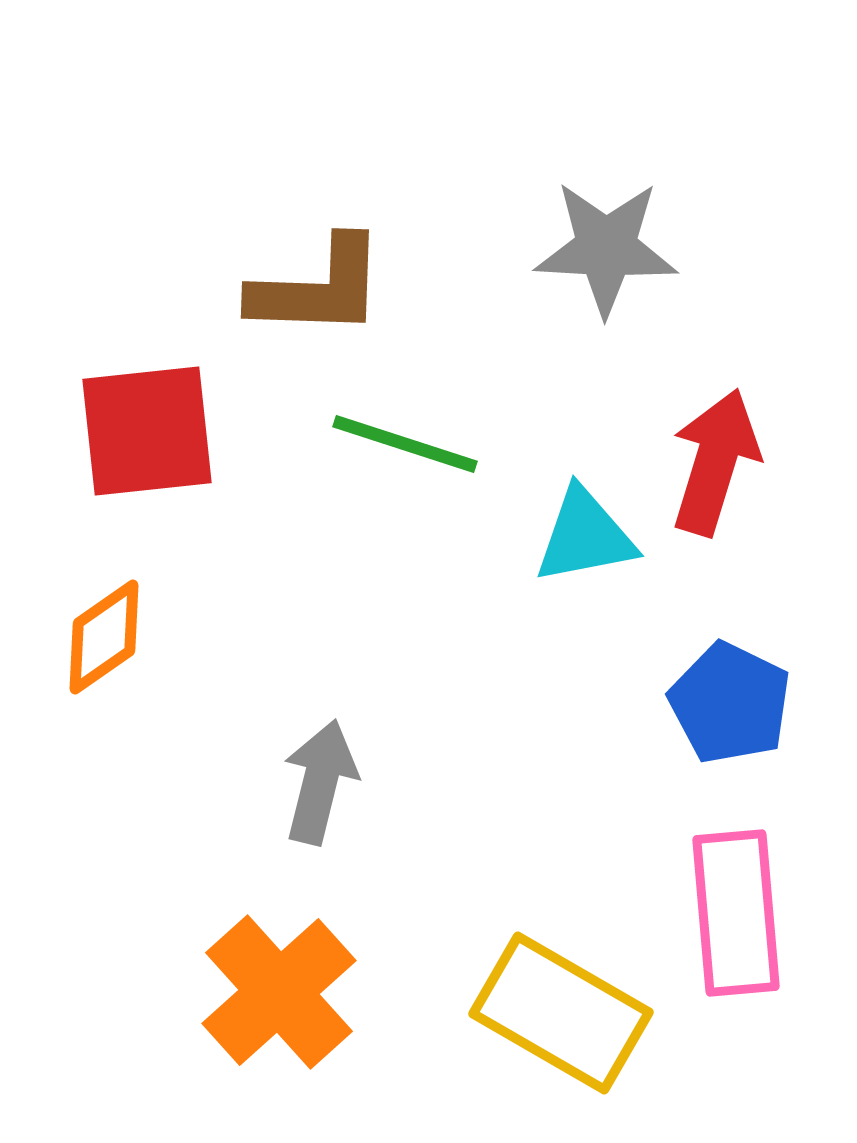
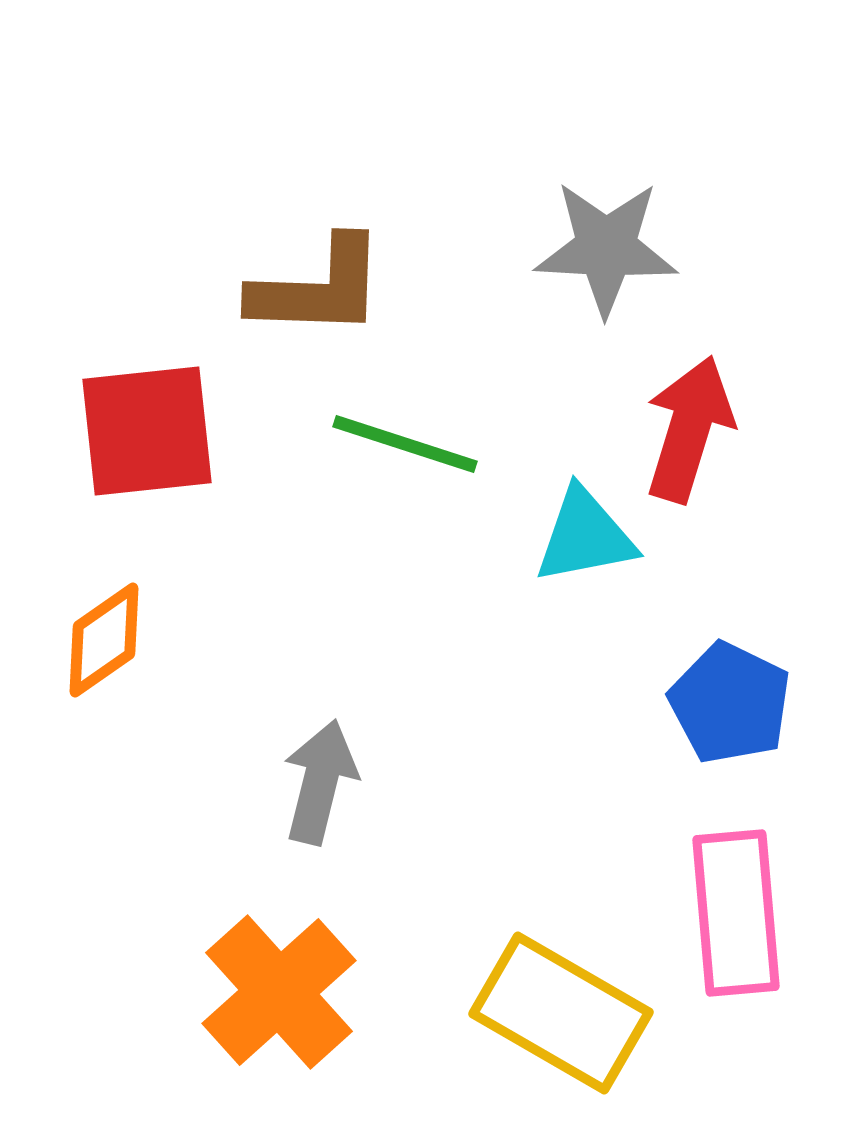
red arrow: moved 26 px left, 33 px up
orange diamond: moved 3 px down
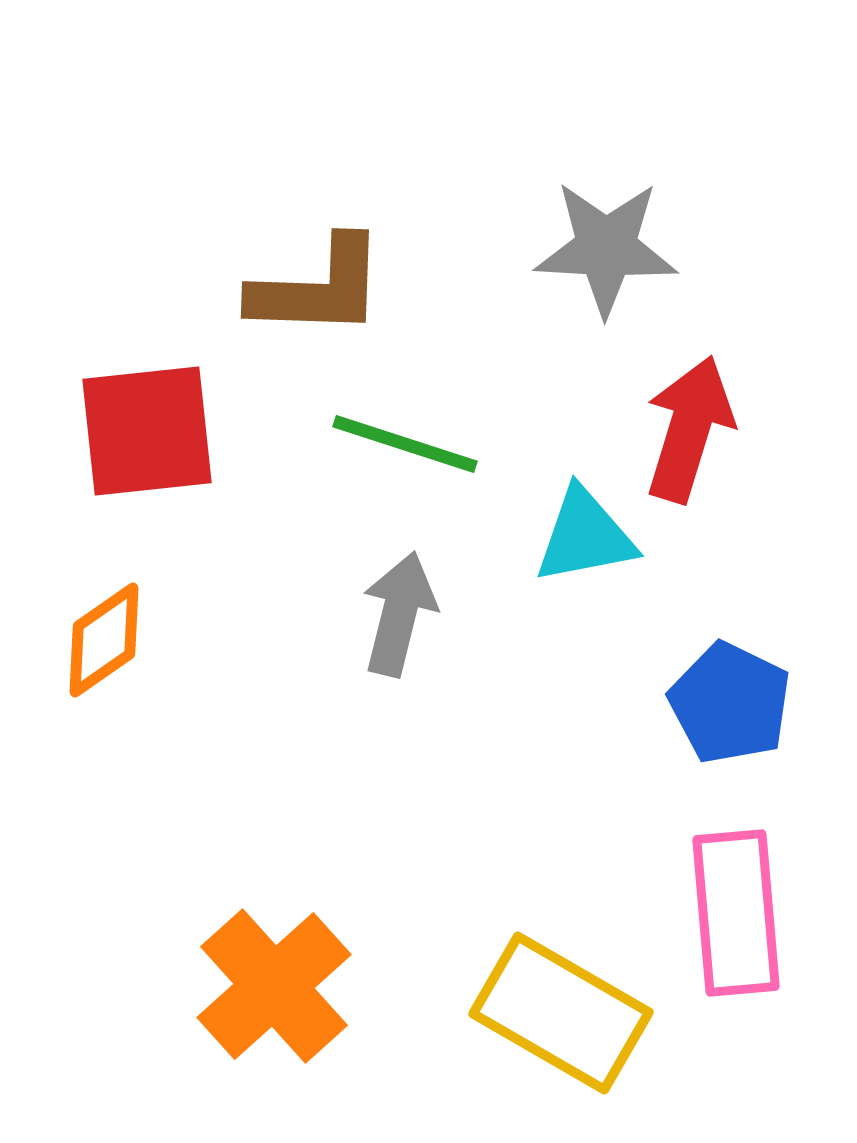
gray arrow: moved 79 px right, 168 px up
orange cross: moved 5 px left, 6 px up
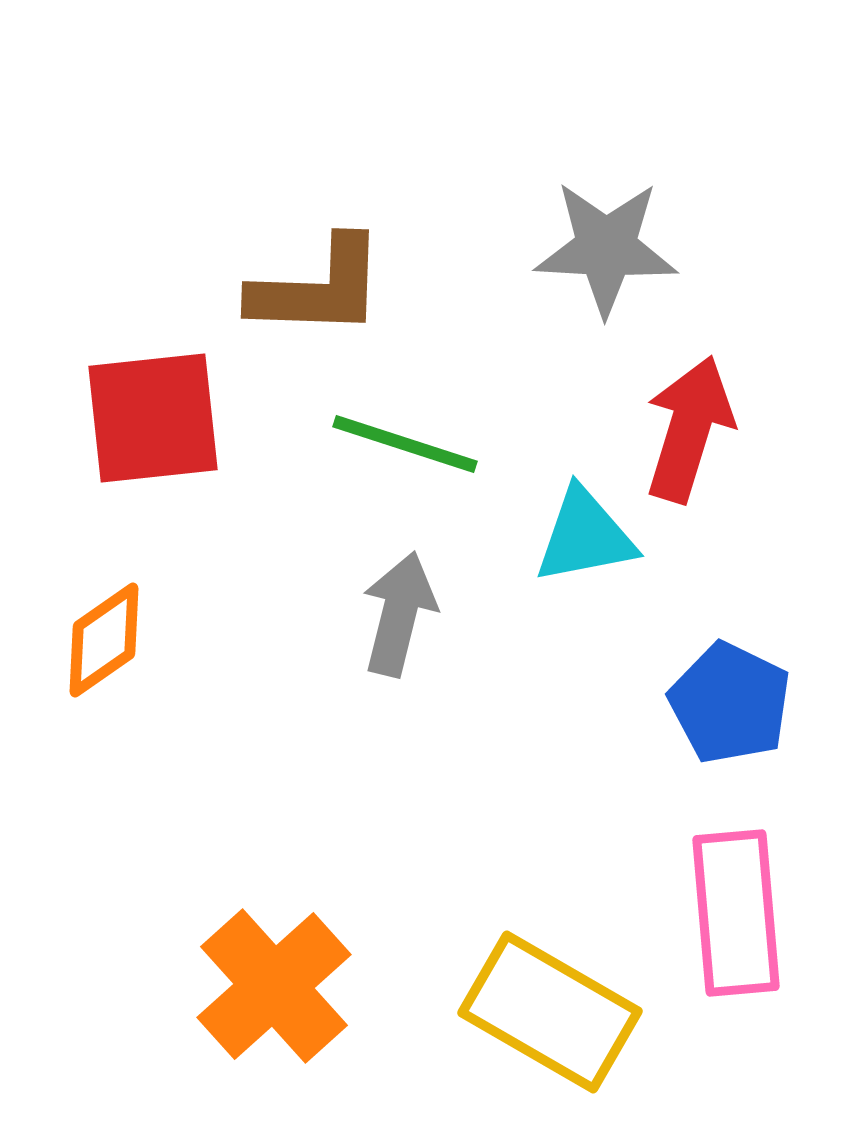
red square: moved 6 px right, 13 px up
yellow rectangle: moved 11 px left, 1 px up
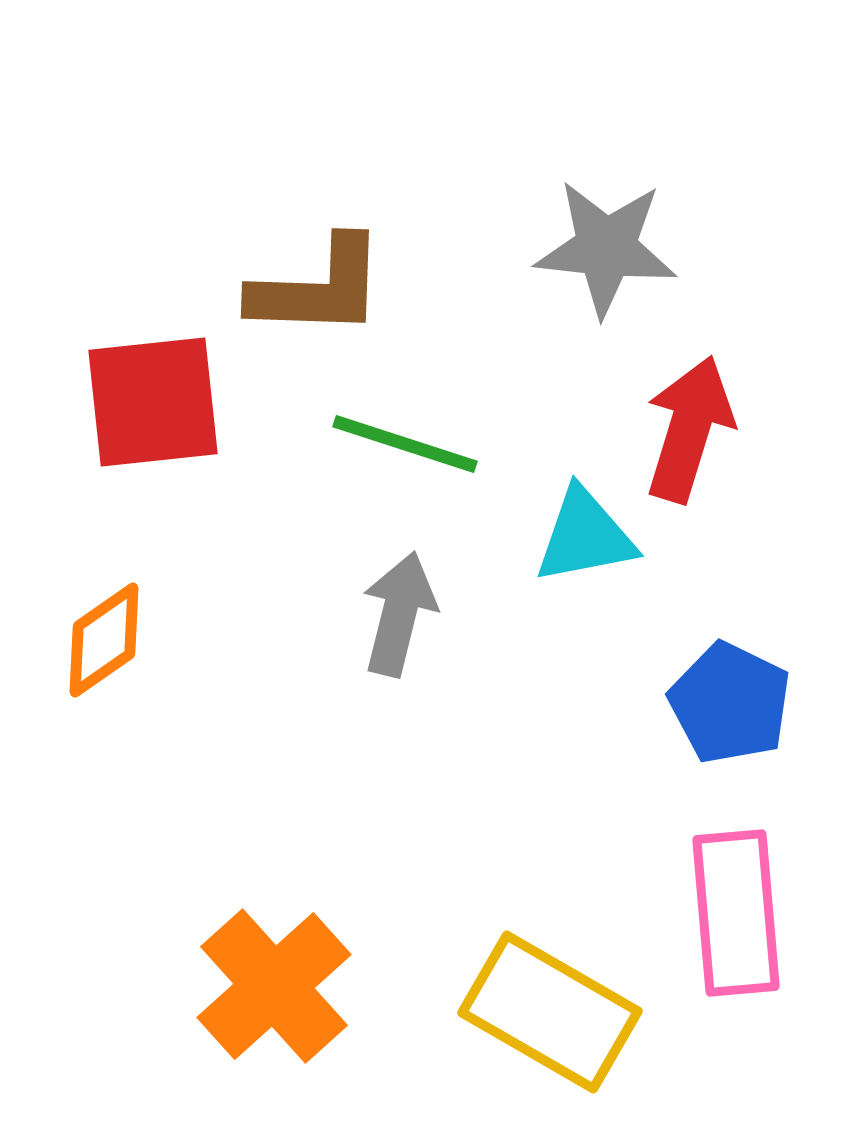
gray star: rotated 3 degrees clockwise
red square: moved 16 px up
